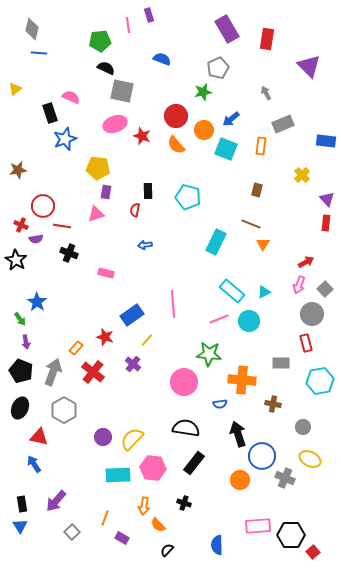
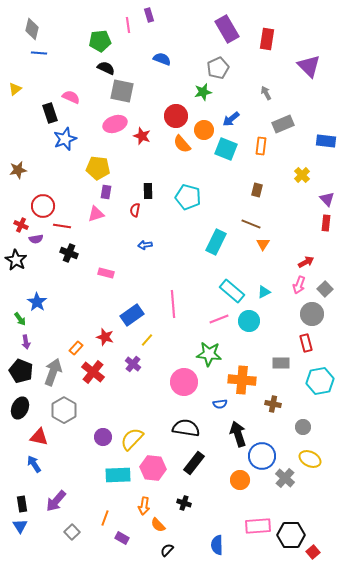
orange semicircle at (176, 145): moved 6 px right, 1 px up
gray cross at (285, 478): rotated 18 degrees clockwise
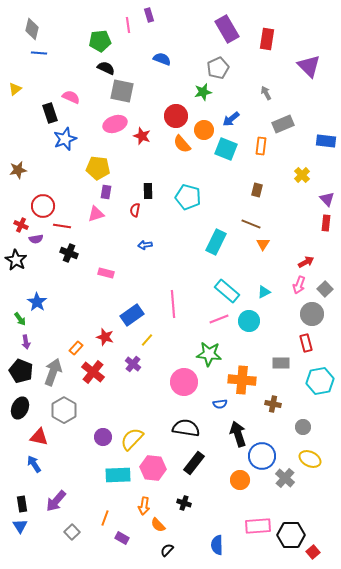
cyan rectangle at (232, 291): moved 5 px left
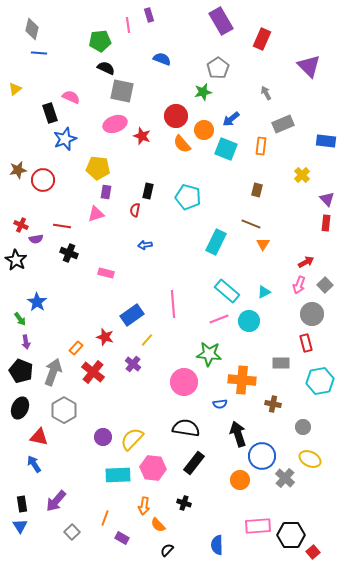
purple rectangle at (227, 29): moved 6 px left, 8 px up
red rectangle at (267, 39): moved 5 px left; rotated 15 degrees clockwise
gray pentagon at (218, 68): rotated 10 degrees counterclockwise
black rectangle at (148, 191): rotated 14 degrees clockwise
red circle at (43, 206): moved 26 px up
gray square at (325, 289): moved 4 px up
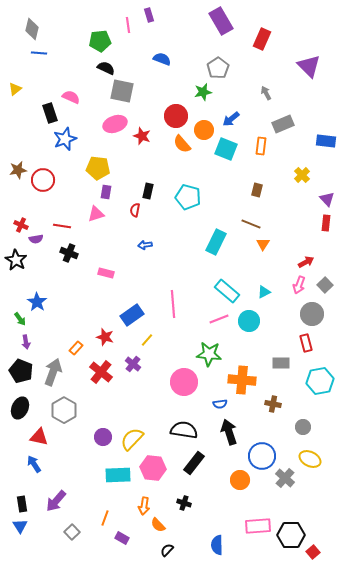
red cross at (93, 372): moved 8 px right
black semicircle at (186, 428): moved 2 px left, 2 px down
black arrow at (238, 434): moved 9 px left, 2 px up
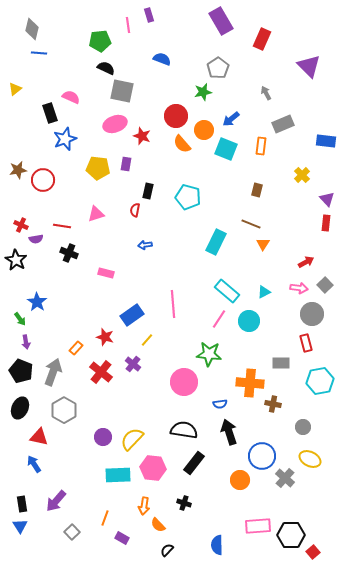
purple rectangle at (106, 192): moved 20 px right, 28 px up
pink arrow at (299, 285): moved 3 px down; rotated 102 degrees counterclockwise
pink line at (219, 319): rotated 36 degrees counterclockwise
orange cross at (242, 380): moved 8 px right, 3 px down
